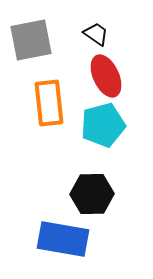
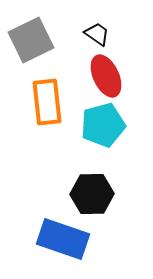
black trapezoid: moved 1 px right
gray square: rotated 15 degrees counterclockwise
orange rectangle: moved 2 px left, 1 px up
blue rectangle: rotated 9 degrees clockwise
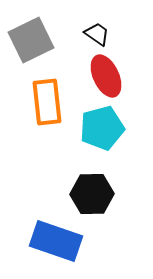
cyan pentagon: moved 1 px left, 3 px down
blue rectangle: moved 7 px left, 2 px down
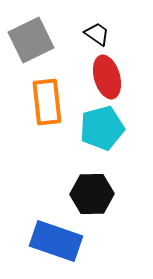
red ellipse: moved 1 px right, 1 px down; rotated 9 degrees clockwise
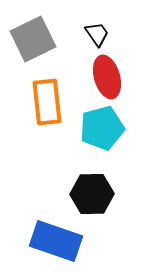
black trapezoid: rotated 20 degrees clockwise
gray square: moved 2 px right, 1 px up
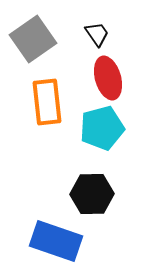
gray square: rotated 9 degrees counterclockwise
red ellipse: moved 1 px right, 1 px down
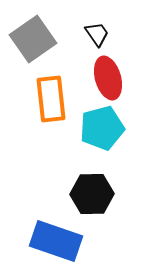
orange rectangle: moved 4 px right, 3 px up
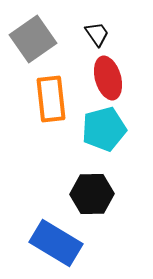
cyan pentagon: moved 2 px right, 1 px down
blue rectangle: moved 2 px down; rotated 12 degrees clockwise
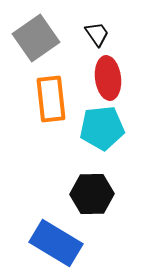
gray square: moved 3 px right, 1 px up
red ellipse: rotated 9 degrees clockwise
cyan pentagon: moved 2 px left, 1 px up; rotated 9 degrees clockwise
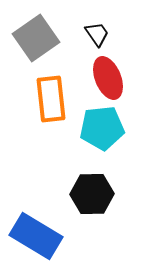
red ellipse: rotated 15 degrees counterclockwise
blue rectangle: moved 20 px left, 7 px up
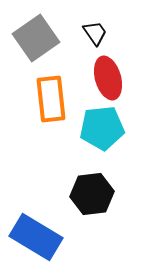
black trapezoid: moved 2 px left, 1 px up
red ellipse: rotated 6 degrees clockwise
black hexagon: rotated 6 degrees counterclockwise
blue rectangle: moved 1 px down
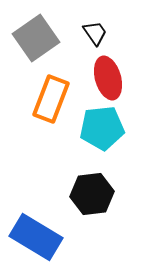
orange rectangle: rotated 27 degrees clockwise
